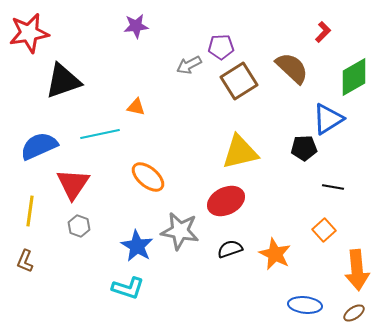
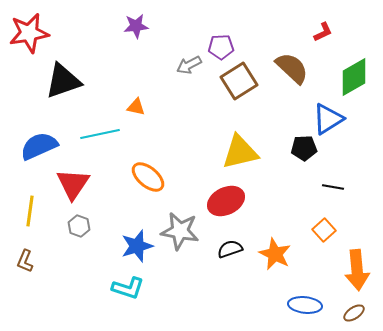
red L-shape: rotated 20 degrees clockwise
blue star: rotated 24 degrees clockwise
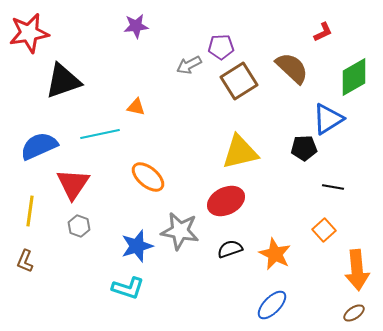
blue ellipse: moved 33 px left; rotated 52 degrees counterclockwise
